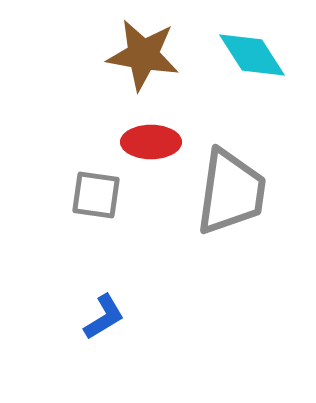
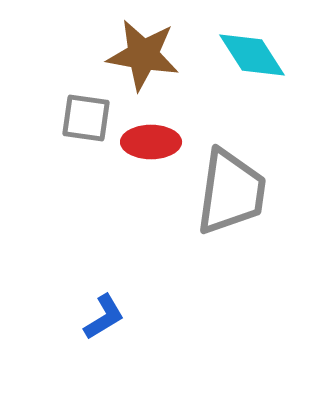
gray square: moved 10 px left, 77 px up
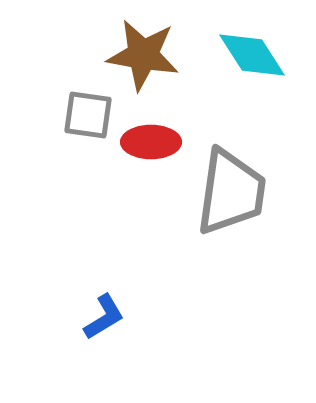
gray square: moved 2 px right, 3 px up
